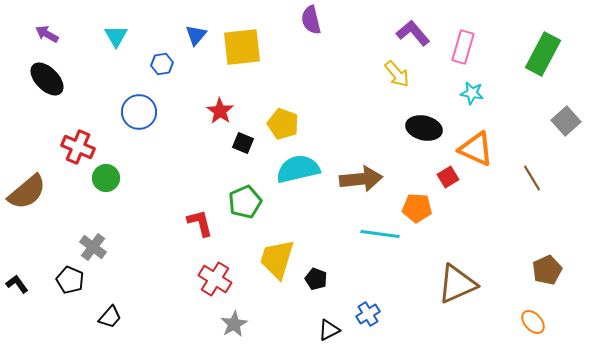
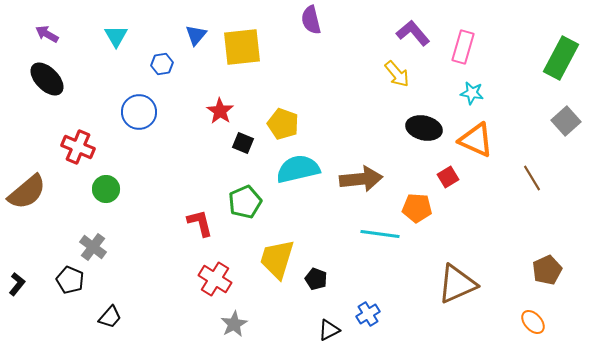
green rectangle at (543, 54): moved 18 px right, 4 px down
orange triangle at (476, 149): moved 9 px up
green circle at (106, 178): moved 11 px down
black L-shape at (17, 284): rotated 75 degrees clockwise
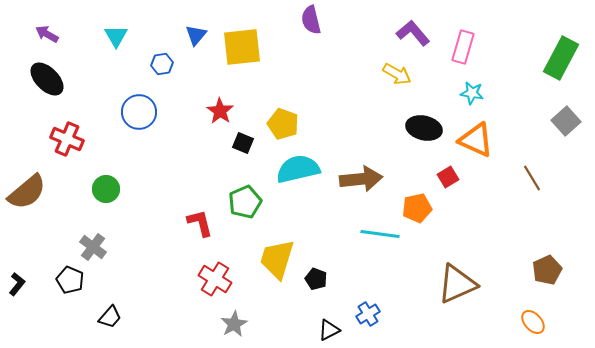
yellow arrow at (397, 74): rotated 20 degrees counterclockwise
red cross at (78, 147): moved 11 px left, 8 px up
orange pentagon at (417, 208): rotated 16 degrees counterclockwise
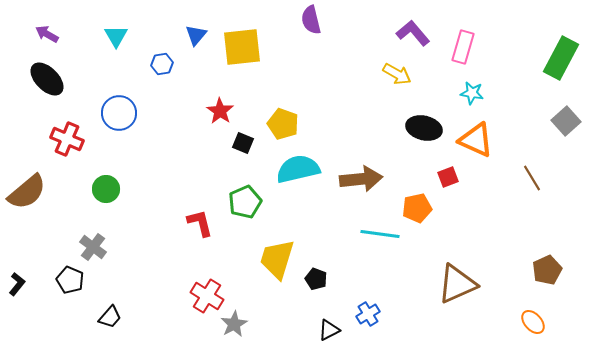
blue circle at (139, 112): moved 20 px left, 1 px down
red square at (448, 177): rotated 10 degrees clockwise
red cross at (215, 279): moved 8 px left, 17 px down
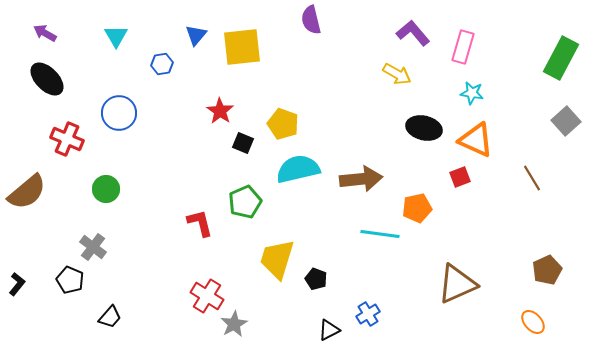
purple arrow at (47, 34): moved 2 px left, 1 px up
red square at (448, 177): moved 12 px right
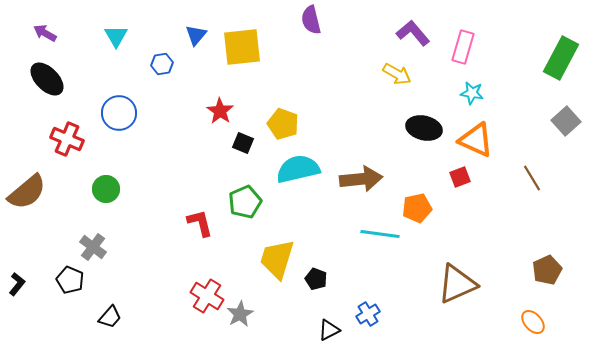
gray star at (234, 324): moved 6 px right, 10 px up
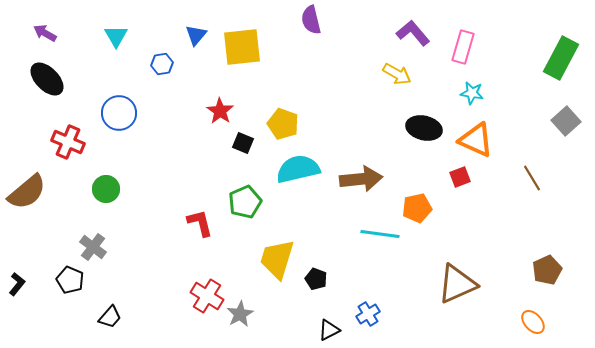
red cross at (67, 139): moved 1 px right, 3 px down
